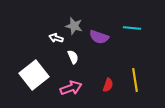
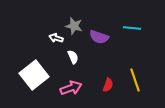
yellow line: rotated 10 degrees counterclockwise
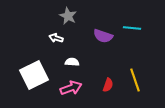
gray star: moved 6 px left, 10 px up; rotated 12 degrees clockwise
purple semicircle: moved 4 px right, 1 px up
white semicircle: moved 1 px left, 5 px down; rotated 64 degrees counterclockwise
white square: rotated 12 degrees clockwise
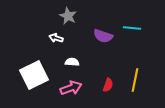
yellow line: rotated 30 degrees clockwise
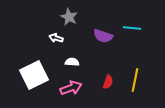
gray star: moved 1 px right, 1 px down
red semicircle: moved 3 px up
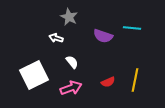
white semicircle: rotated 48 degrees clockwise
red semicircle: rotated 48 degrees clockwise
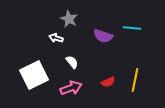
gray star: moved 2 px down
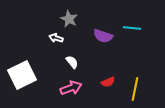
white square: moved 12 px left
yellow line: moved 9 px down
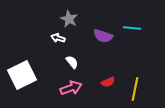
white arrow: moved 2 px right
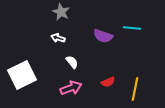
gray star: moved 8 px left, 7 px up
